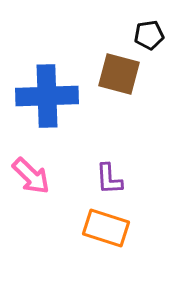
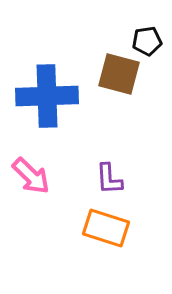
black pentagon: moved 2 px left, 6 px down
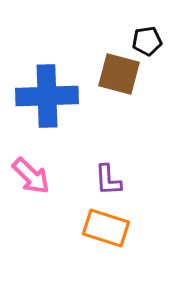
purple L-shape: moved 1 px left, 1 px down
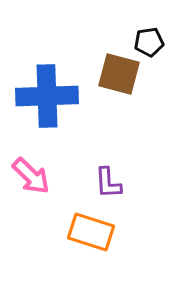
black pentagon: moved 2 px right, 1 px down
purple L-shape: moved 3 px down
orange rectangle: moved 15 px left, 4 px down
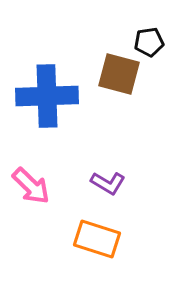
pink arrow: moved 10 px down
purple L-shape: rotated 56 degrees counterclockwise
orange rectangle: moved 6 px right, 7 px down
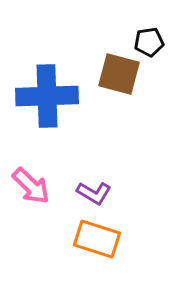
purple L-shape: moved 14 px left, 10 px down
